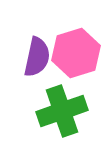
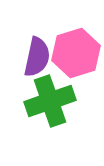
green cross: moved 12 px left, 10 px up
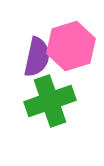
pink hexagon: moved 5 px left, 7 px up
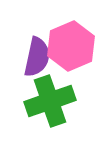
pink hexagon: rotated 6 degrees counterclockwise
